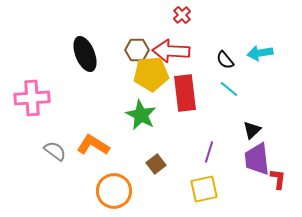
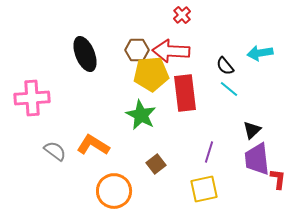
black semicircle: moved 6 px down
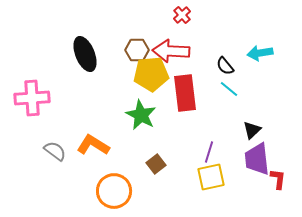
yellow square: moved 7 px right, 12 px up
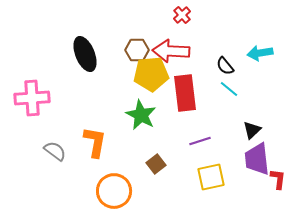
orange L-shape: moved 2 px right, 3 px up; rotated 68 degrees clockwise
purple line: moved 9 px left, 11 px up; rotated 55 degrees clockwise
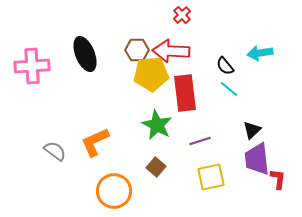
pink cross: moved 32 px up
green star: moved 16 px right, 10 px down
orange L-shape: rotated 124 degrees counterclockwise
brown square: moved 3 px down; rotated 12 degrees counterclockwise
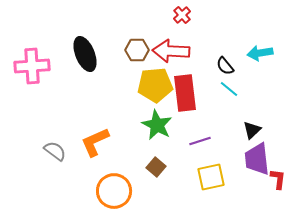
yellow pentagon: moved 4 px right, 11 px down
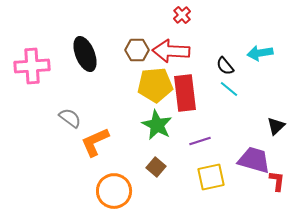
black triangle: moved 24 px right, 4 px up
gray semicircle: moved 15 px right, 33 px up
purple trapezoid: moved 3 px left, 1 px down; rotated 112 degrees clockwise
red L-shape: moved 1 px left, 2 px down
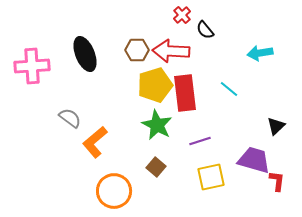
black semicircle: moved 20 px left, 36 px up
yellow pentagon: rotated 12 degrees counterclockwise
orange L-shape: rotated 16 degrees counterclockwise
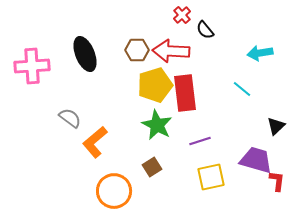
cyan line: moved 13 px right
purple trapezoid: moved 2 px right
brown square: moved 4 px left; rotated 18 degrees clockwise
